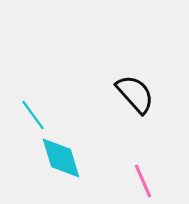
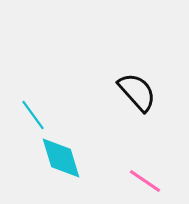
black semicircle: moved 2 px right, 2 px up
pink line: moved 2 px right; rotated 32 degrees counterclockwise
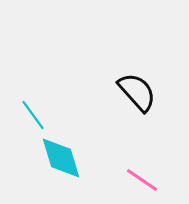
pink line: moved 3 px left, 1 px up
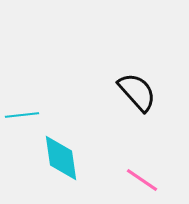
cyan line: moved 11 px left; rotated 60 degrees counterclockwise
cyan diamond: rotated 9 degrees clockwise
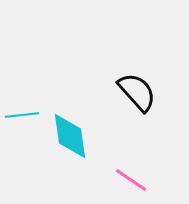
cyan diamond: moved 9 px right, 22 px up
pink line: moved 11 px left
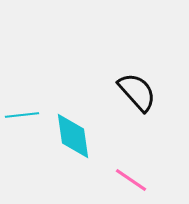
cyan diamond: moved 3 px right
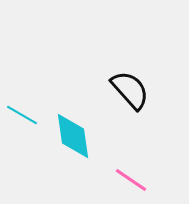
black semicircle: moved 7 px left, 2 px up
cyan line: rotated 36 degrees clockwise
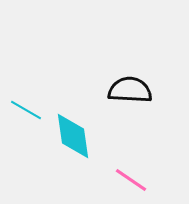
black semicircle: rotated 45 degrees counterclockwise
cyan line: moved 4 px right, 5 px up
